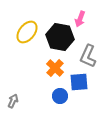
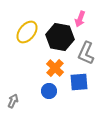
gray L-shape: moved 2 px left, 3 px up
blue circle: moved 11 px left, 5 px up
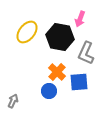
orange cross: moved 2 px right, 4 px down
